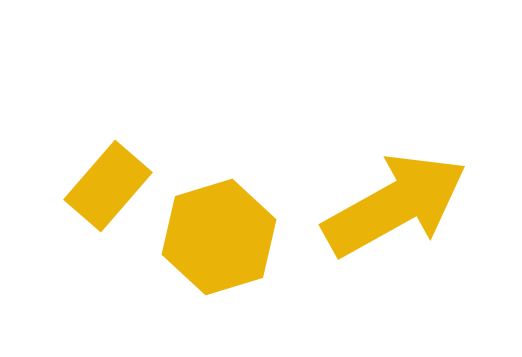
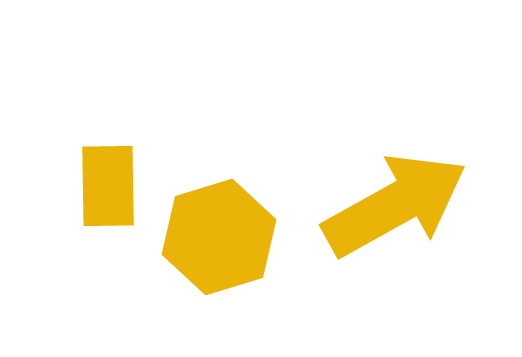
yellow rectangle: rotated 42 degrees counterclockwise
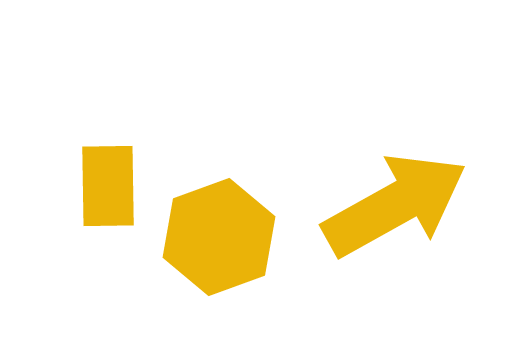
yellow hexagon: rotated 3 degrees counterclockwise
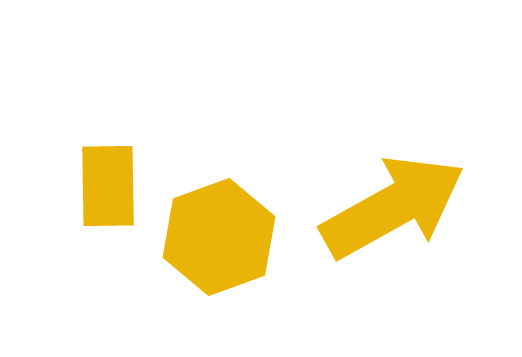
yellow arrow: moved 2 px left, 2 px down
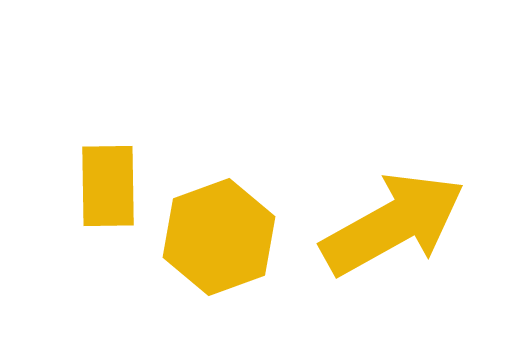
yellow arrow: moved 17 px down
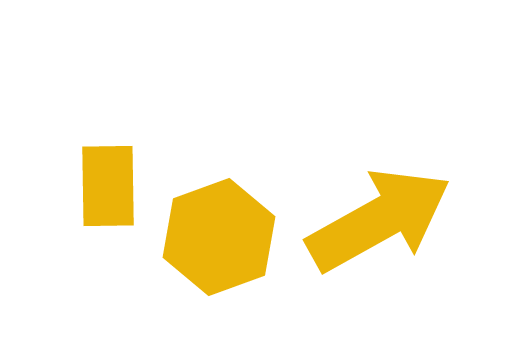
yellow arrow: moved 14 px left, 4 px up
